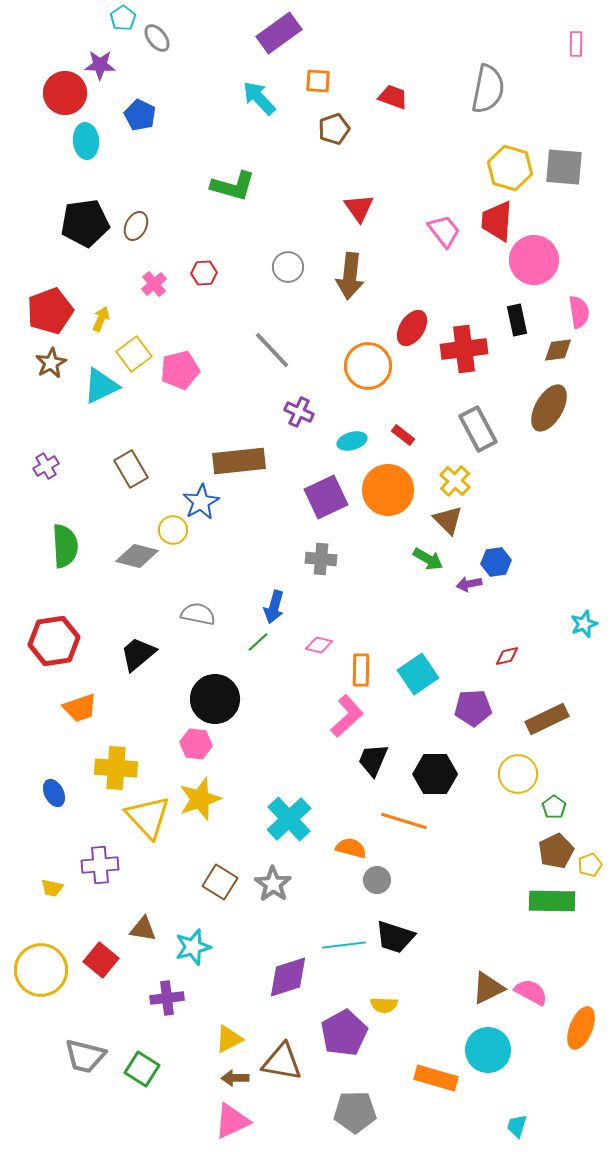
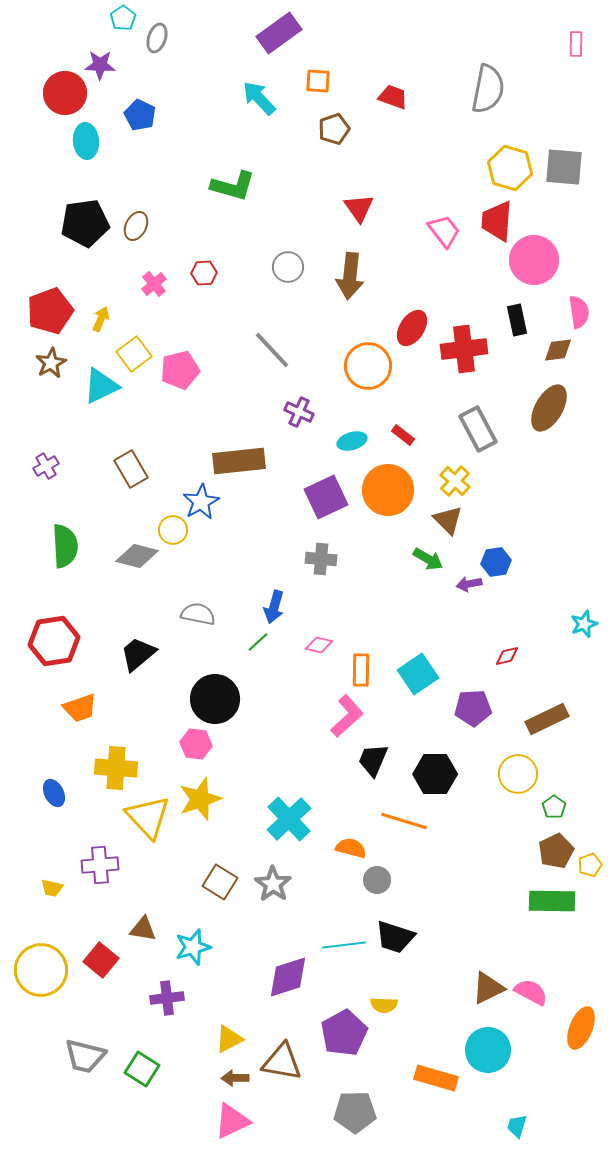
gray ellipse at (157, 38): rotated 56 degrees clockwise
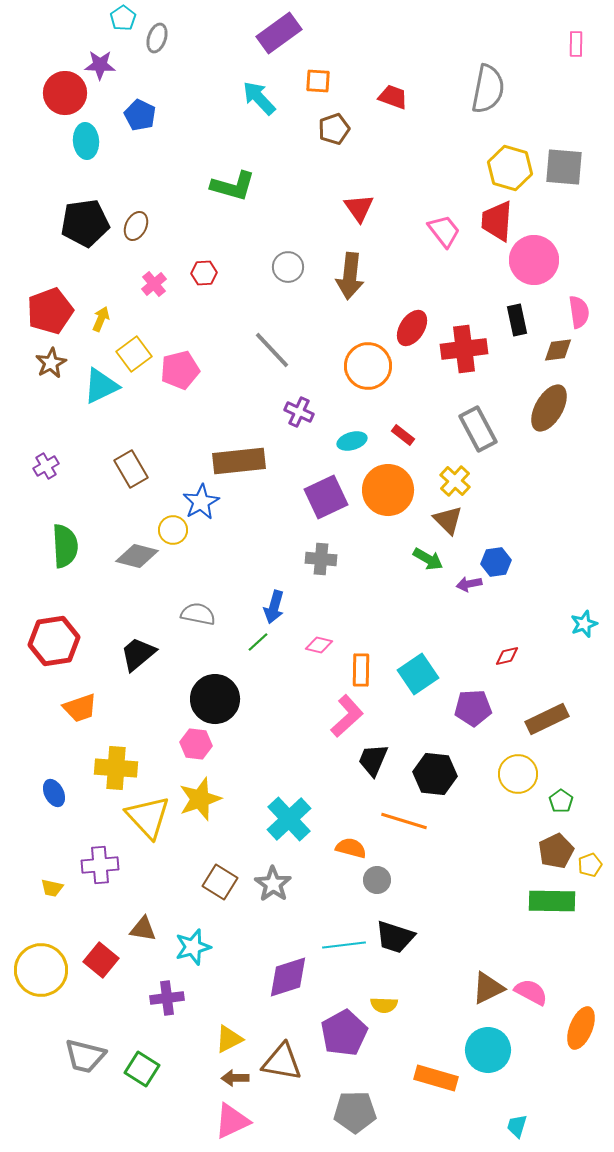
black hexagon at (435, 774): rotated 6 degrees clockwise
green pentagon at (554, 807): moved 7 px right, 6 px up
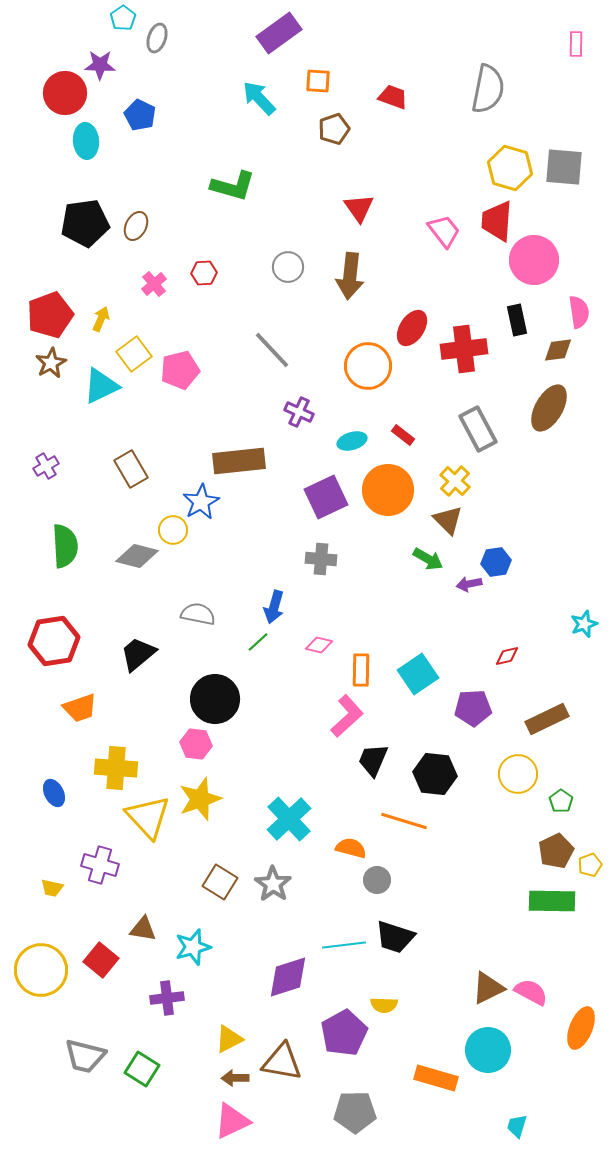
red pentagon at (50, 311): moved 4 px down
purple cross at (100, 865): rotated 21 degrees clockwise
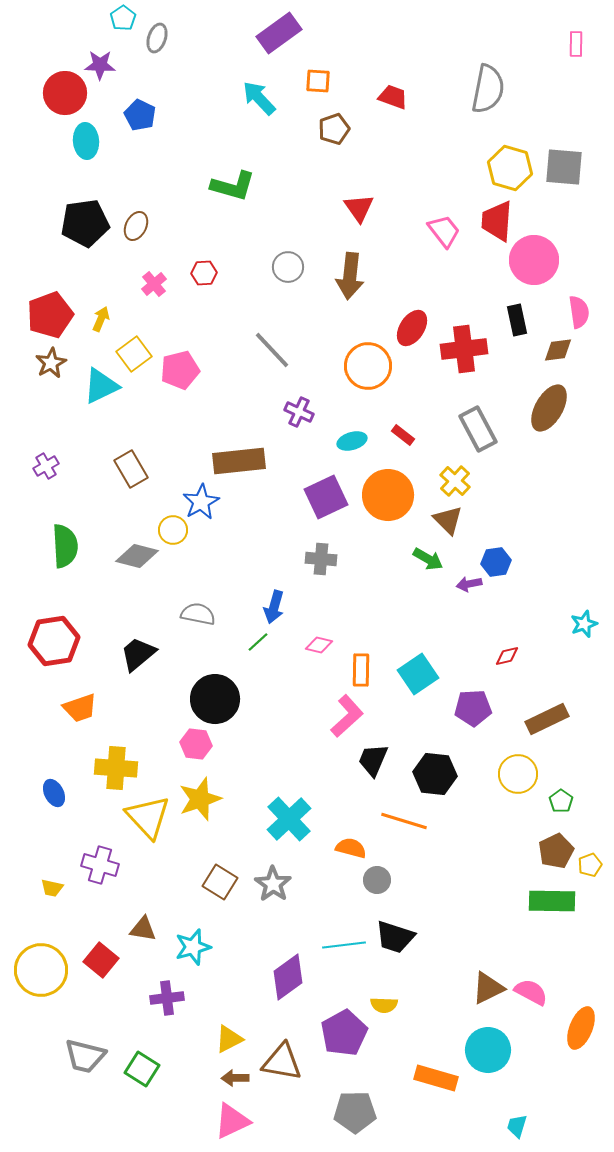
orange circle at (388, 490): moved 5 px down
purple diamond at (288, 977): rotated 18 degrees counterclockwise
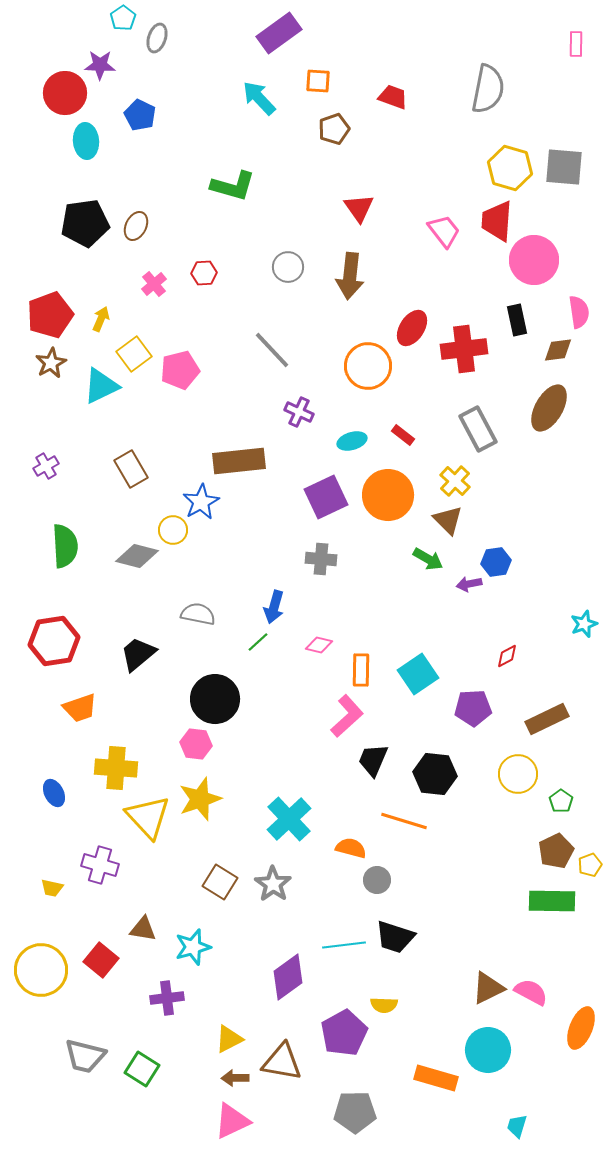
red diamond at (507, 656): rotated 15 degrees counterclockwise
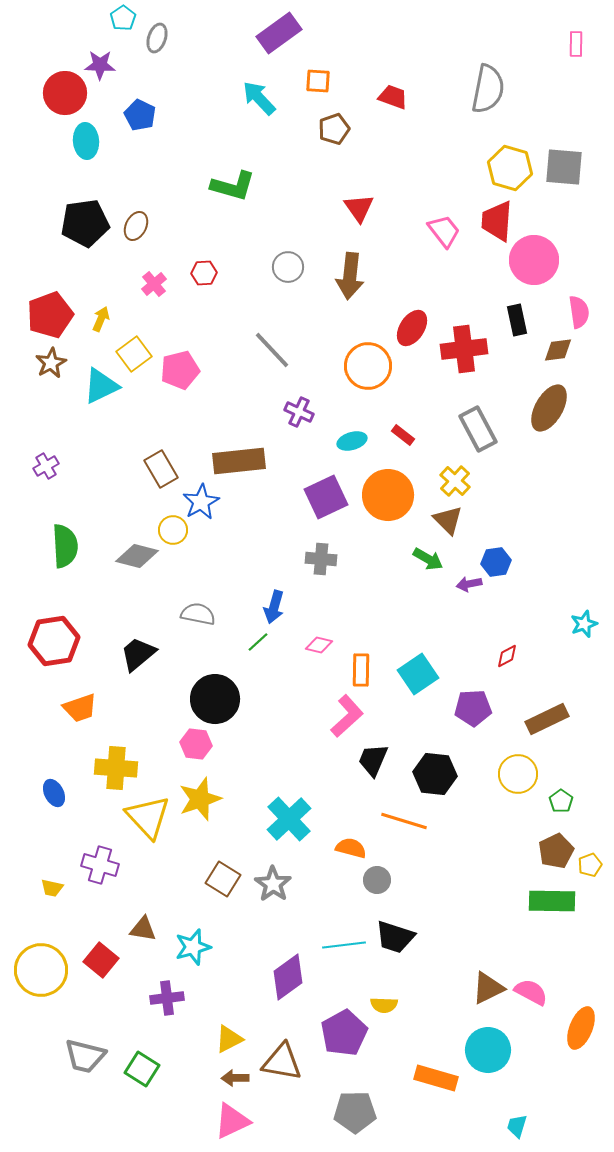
brown rectangle at (131, 469): moved 30 px right
brown square at (220, 882): moved 3 px right, 3 px up
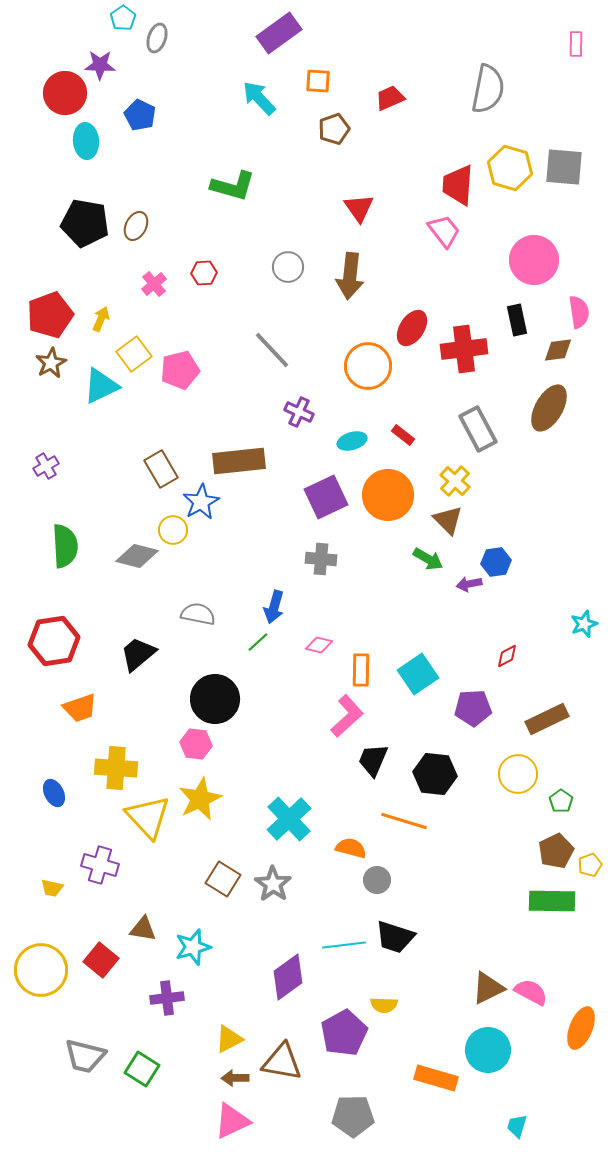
red trapezoid at (393, 97): moved 3 px left, 1 px down; rotated 44 degrees counterclockwise
red trapezoid at (497, 221): moved 39 px left, 36 px up
black pentagon at (85, 223): rotated 18 degrees clockwise
yellow star at (200, 799): rotated 6 degrees counterclockwise
gray pentagon at (355, 1112): moved 2 px left, 4 px down
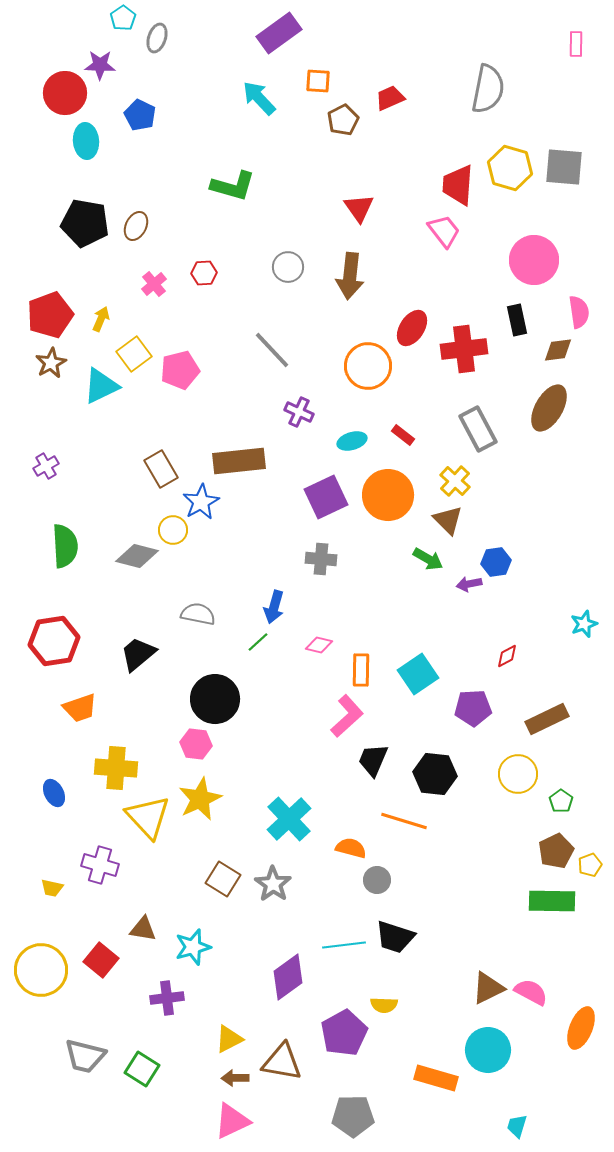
brown pentagon at (334, 129): moved 9 px right, 9 px up; rotated 8 degrees counterclockwise
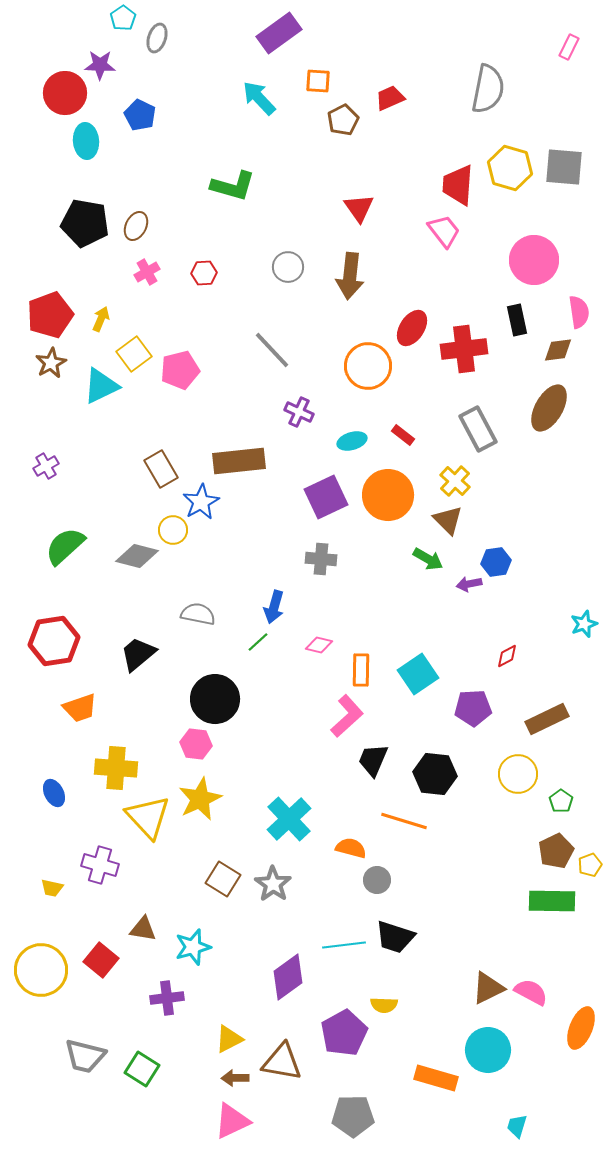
pink rectangle at (576, 44): moved 7 px left, 3 px down; rotated 25 degrees clockwise
pink cross at (154, 284): moved 7 px left, 12 px up; rotated 10 degrees clockwise
green semicircle at (65, 546): rotated 129 degrees counterclockwise
